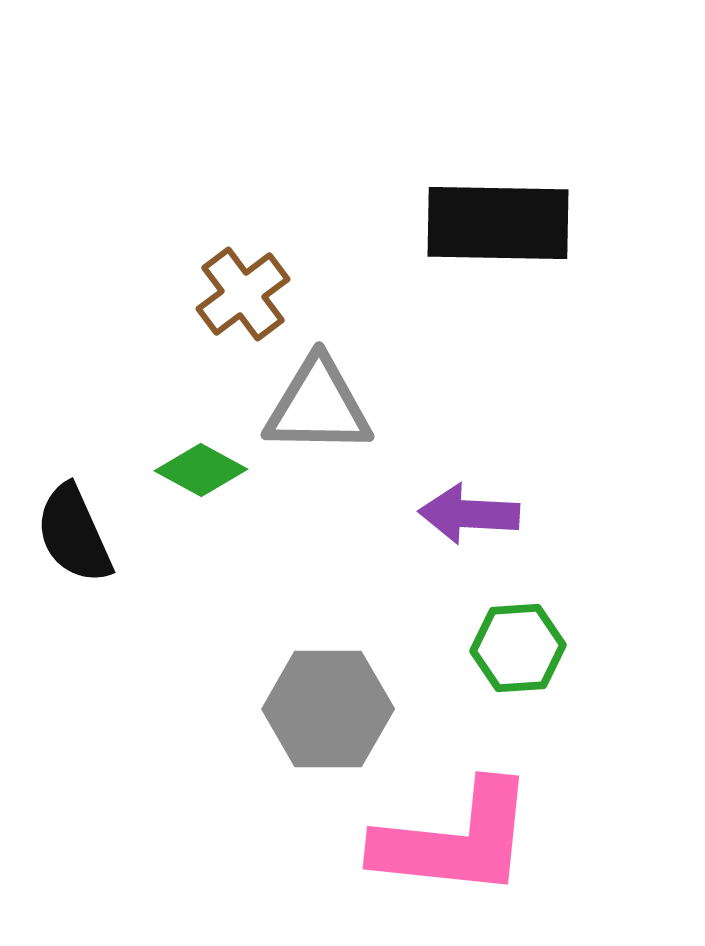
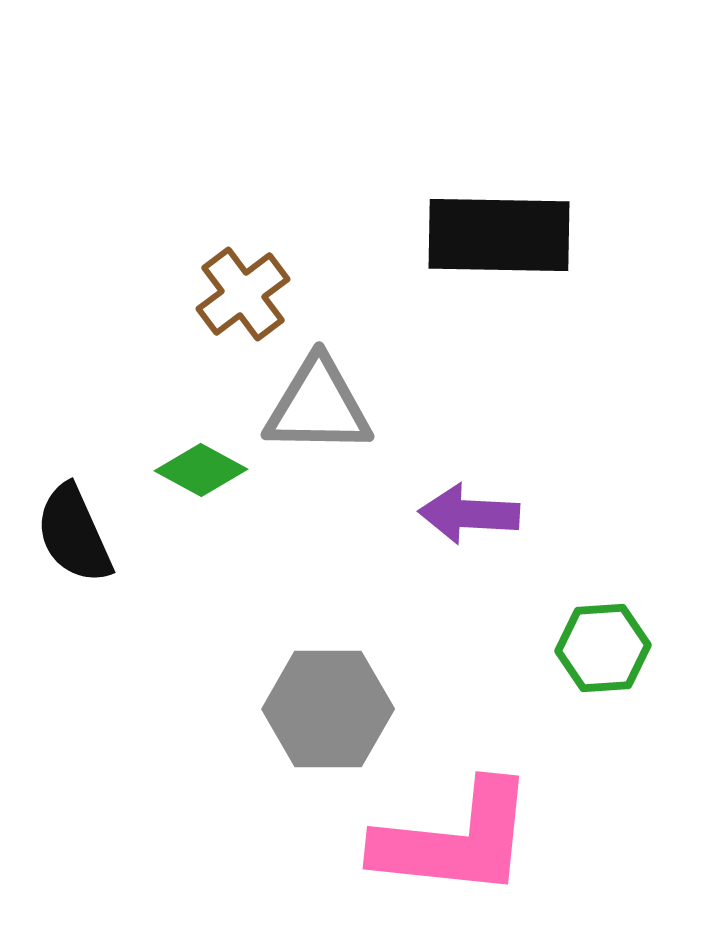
black rectangle: moved 1 px right, 12 px down
green hexagon: moved 85 px right
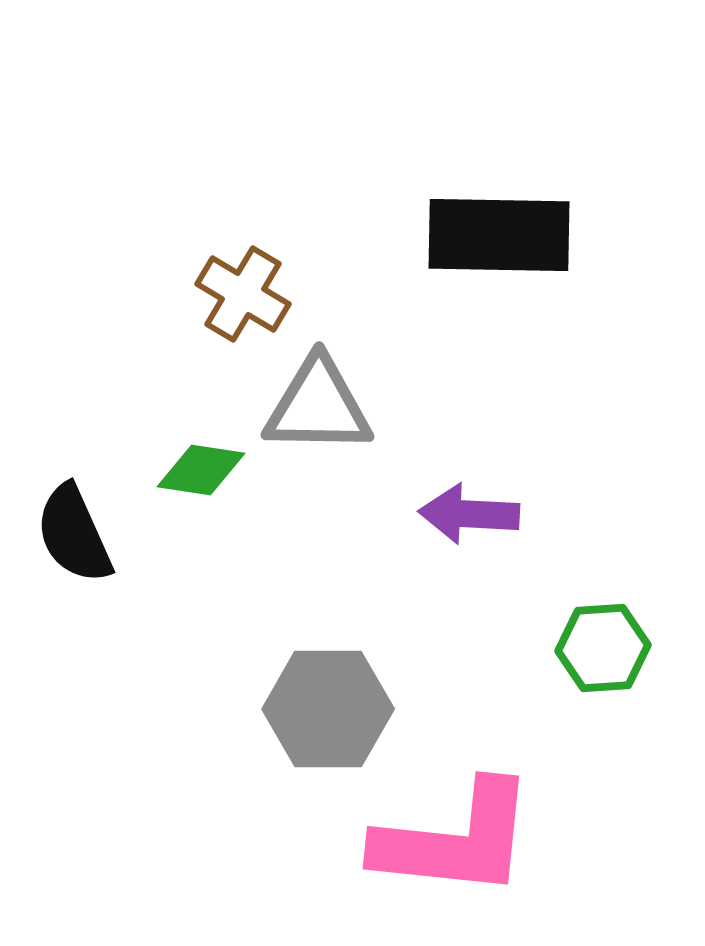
brown cross: rotated 22 degrees counterclockwise
green diamond: rotated 20 degrees counterclockwise
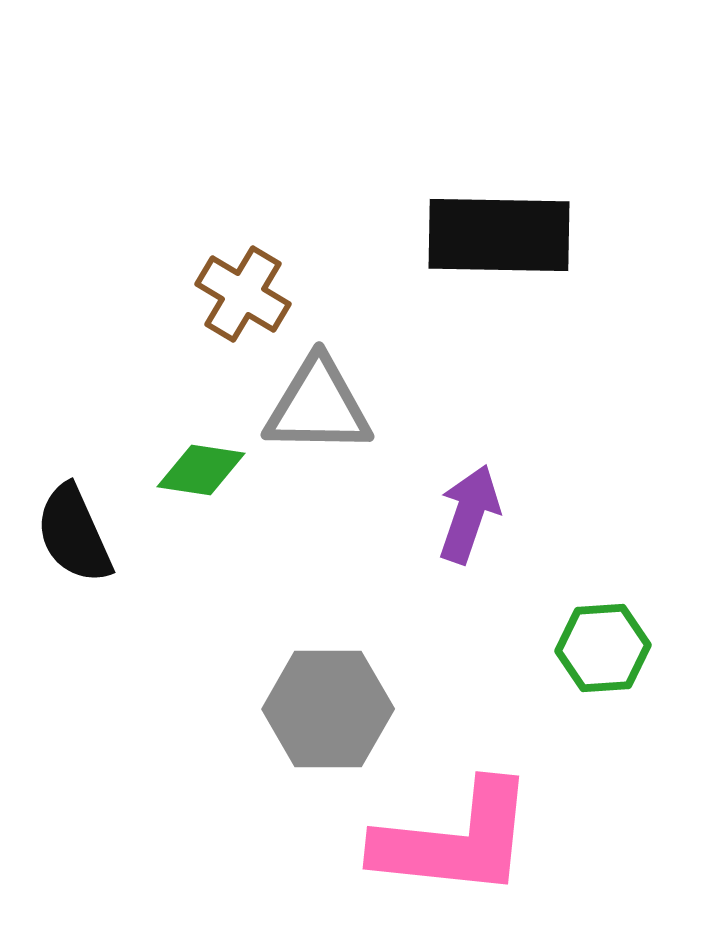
purple arrow: rotated 106 degrees clockwise
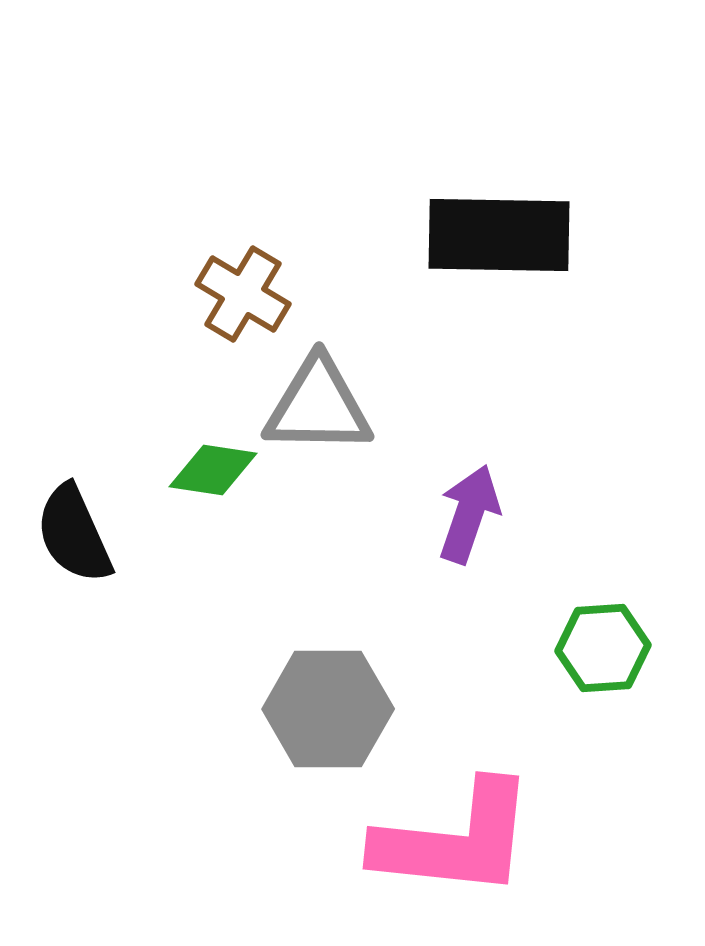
green diamond: moved 12 px right
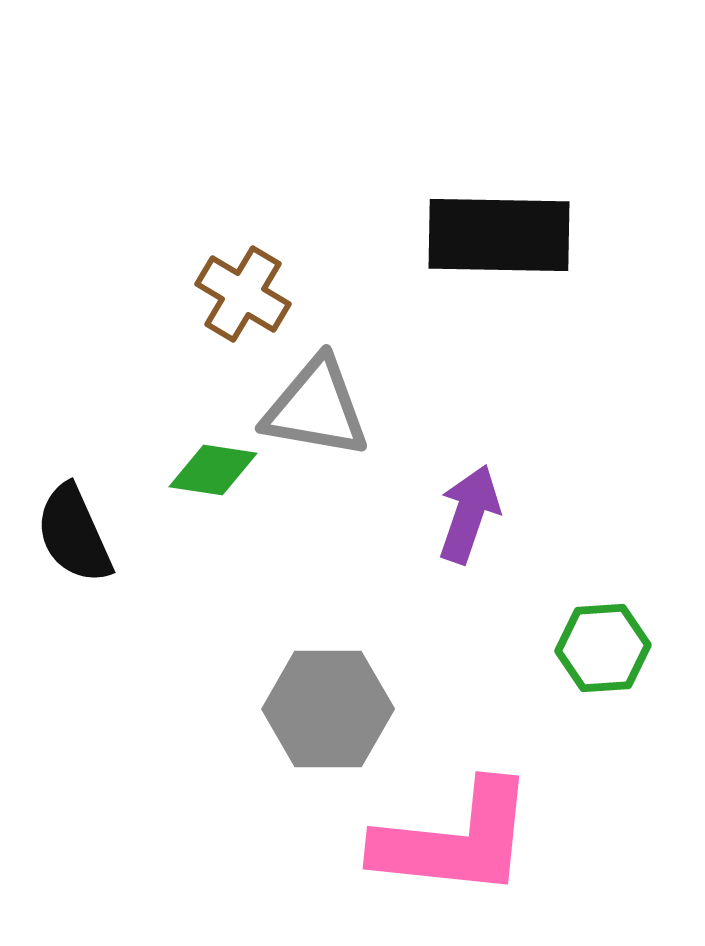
gray triangle: moved 2 px left, 2 px down; rotated 9 degrees clockwise
